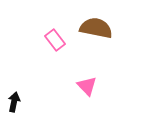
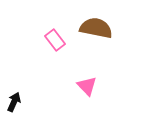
black arrow: rotated 12 degrees clockwise
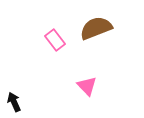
brown semicircle: rotated 32 degrees counterclockwise
black arrow: rotated 48 degrees counterclockwise
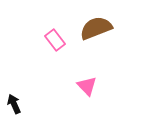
black arrow: moved 2 px down
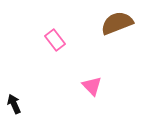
brown semicircle: moved 21 px right, 5 px up
pink triangle: moved 5 px right
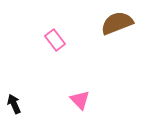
pink triangle: moved 12 px left, 14 px down
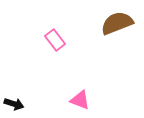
pink triangle: rotated 25 degrees counterclockwise
black arrow: rotated 132 degrees clockwise
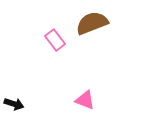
brown semicircle: moved 25 px left
pink triangle: moved 5 px right
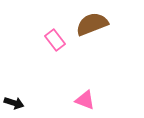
brown semicircle: moved 1 px down
black arrow: moved 1 px up
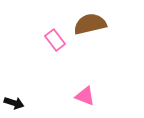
brown semicircle: moved 2 px left; rotated 8 degrees clockwise
pink triangle: moved 4 px up
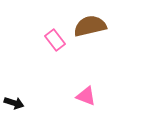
brown semicircle: moved 2 px down
pink triangle: moved 1 px right
